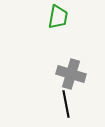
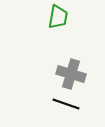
black line: rotated 60 degrees counterclockwise
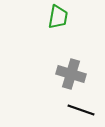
black line: moved 15 px right, 6 px down
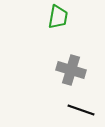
gray cross: moved 4 px up
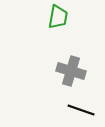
gray cross: moved 1 px down
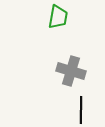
black line: rotated 72 degrees clockwise
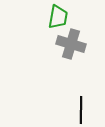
gray cross: moved 27 px up
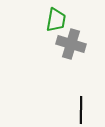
green trapezoid: moved 2 px left, 3 px down
